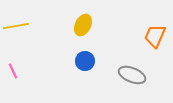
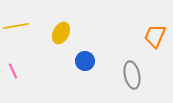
yellow ellipse: moved 22 px left, 8 px down
gray ellipse: rotated 56 degrees clockwise
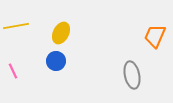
blue circle: moved 29 px left
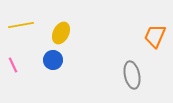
yellow line: moved 5 px right, 1 px up
blue circle: moved 3 px left, 1 px up
pink line: moved 6 px up
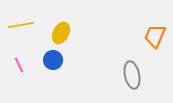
pink line: moved 6 px right
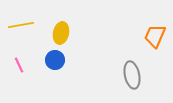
yellow ellipse: rotated 15 degrees counterclockwise
blue circle: moved 2 px right
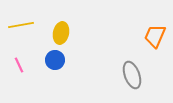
gray ellipse: rotated 8 degrees counterclockwise
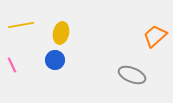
orange trapezoid: rotated 25 degrees clockwise
pink line: moved 7 px left
gray ellipse: rotated 48 degrees counterclockwise
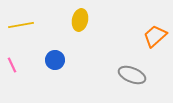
yellow ellipse: moved 19 px right, 13 px up
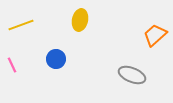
yellow line: rotated 10 degrees counterclockwise
orange trapezoid: moved 1 px up
blue circle: moved 1 px right, 1 px up
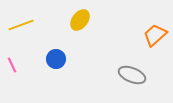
yellow ellipse: rotated 25 degrees clockwise
